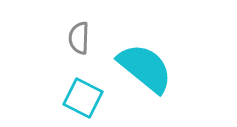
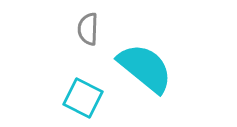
gray semicircle: moved 9 px right, 9 px up
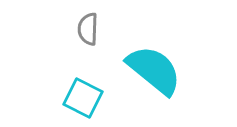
cyan semicircle: moved 9 px right, 2 px down
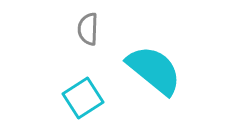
cyan square: rotated 30 degrees clockwise
